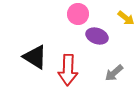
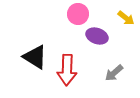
red arrow: moved 1 px left
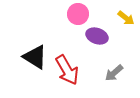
red arrow: rotated 32 degrees counterclockwise
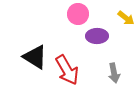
purple ellipse: rotated 20 degrees counterclockwise
gray arrow: rotated 60 degrees counterclockwise
